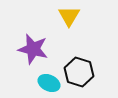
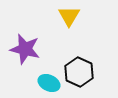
purple star: moved 8 px left
black hexagon: rotated 8 degrees clockwise
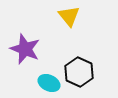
yellow triangle: rotated 10 degrees counterclockwise
purple star: rotated 8 degrees clockwise
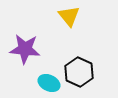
purple star: rotated 16 degrees counterclockwise
